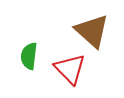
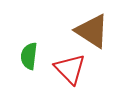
brown triangle: rotated 9 degrees counterclockwise
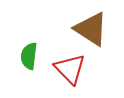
brown triangle: moved 1 px left, 2 px up
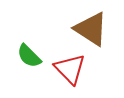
green semicircle: rotated 52 degrees counterclockwise
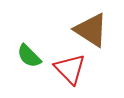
brown triangle: moved 1 px down
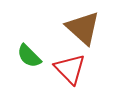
brown triangle: moved 8 px left, 2 px up; rotated 9 degrees clockwise
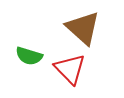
green semicircle: rotated 28 degrees counterclockwise
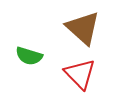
red triangle: moved 10 px right, 5 px down
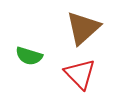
brown triangle: rotated 36 degrees clockwise
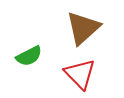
green semicircle: rotated 44 degrees counterclockwise
